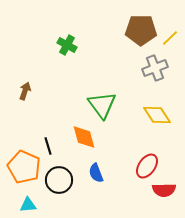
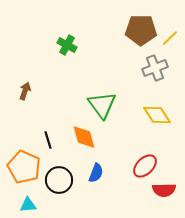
black line: moved 6 px up
red ellipse: moved 2 px left; rotated 10 degrees clockwise
blue semicircle: rotated 138 degrees counterclockwise
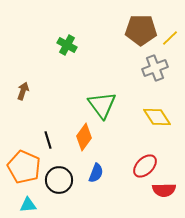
brown arrow: moved 2 px left
yellow diamond: moved 2 px down
orange diamond: rotated 52 degrees clockwise
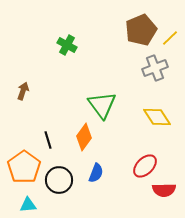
brown pentagon: rotated 24 degrees counterclockwise
orange pentagon: rotated 12 degrees clockwise
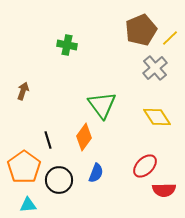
green cross: rotated 18 degrees counterclockwise
gray cross: rotated 20 degrees counterclockwise
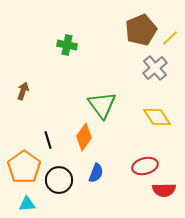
red ellipse: rotated 30 degrees clockwise
cyan triangle: moved 1 px left, 1 px up
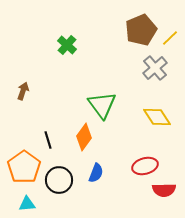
green cross: rotated 30 degrees clockwise
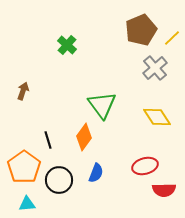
yellow line: moved 2 px right
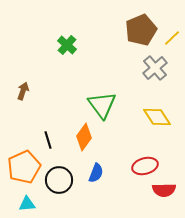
orange pentagon: rotated 12 degrees clockwise
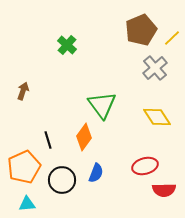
black circle: moved 3 px right
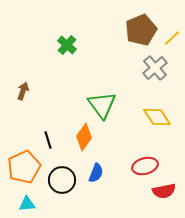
red semicircle: moved 1 px down; rotated 10 degrees counterclockwise
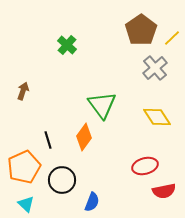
brown pentagon: rotated 12 degrees counterclockwise
blue semicircle: moved 4 px left, 29 px down
cyan triangle: moved 1 px left; rotated 48 degrees clockwise
